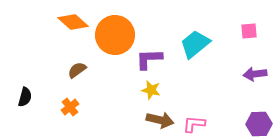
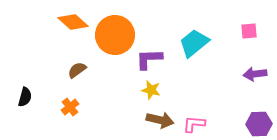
cyan trapezoid: moved 1 px left, 1 px up
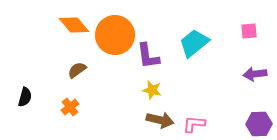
orange diamond: moved 1 px right, 3 px down; rotated 8 degrees clockwise
purple L-shape: moved 1 px left, 3 px up; rotated 96 degrees counterclockwise
yellow star: moved 1 px right
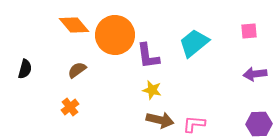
black semicircle: moved 28 px up
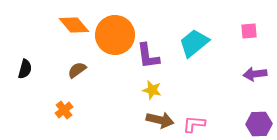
orange cross: moved 6 px left, 3 px down
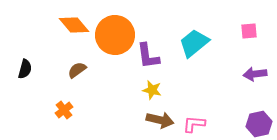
purple hexagon: rotated 10 degrees counterclockwise
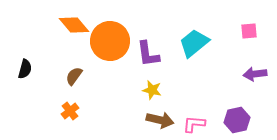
orange circle: moved 5 px left, 6 px down
purple L-shape: moved 2 px up
brown semicircle: moved 3 px left, 6 px down; rotated 18 degrees counterclockwise
orange cross: moved 6 px right, 1 px down
purple hexagon: moved 22 px left, 4 px up
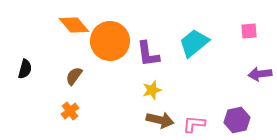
purple arrow: moved 5 px right
yellow star: rotated 30 degrees counterclockwise
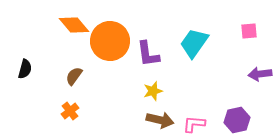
cyan trapezoid: rotated 16 degrees counterclockwise
yellow star: moved 1 px right, 1 px down
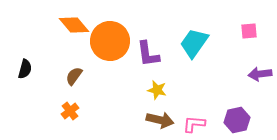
yellow star: moved 4 px right, 1 px up; rotated 30 degrees clockwise
